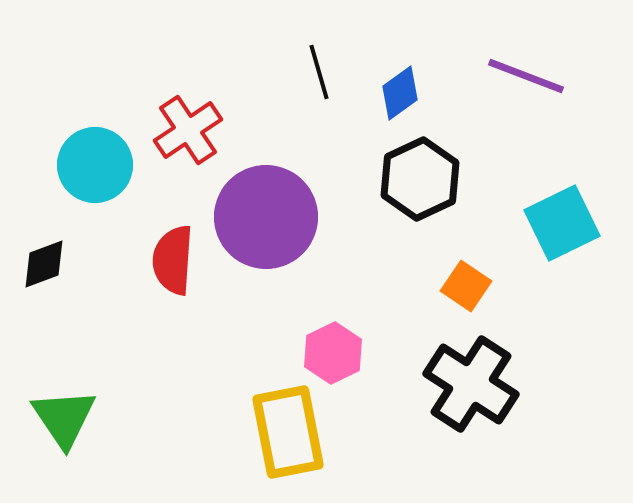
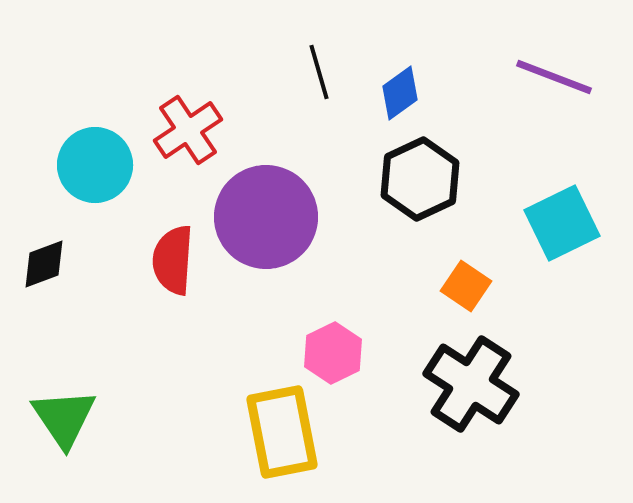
purple line: moved 28 px right, 1 px down
yellow rectangle: moved 6 px left
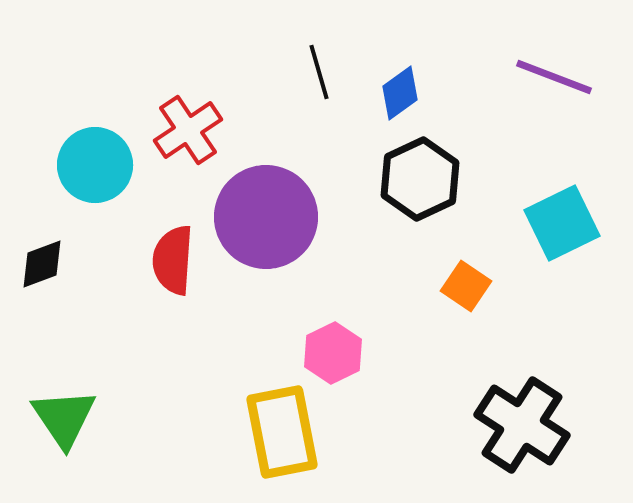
black diamond: moved 2 px left
black cross: moved 51 px right, 41 px down
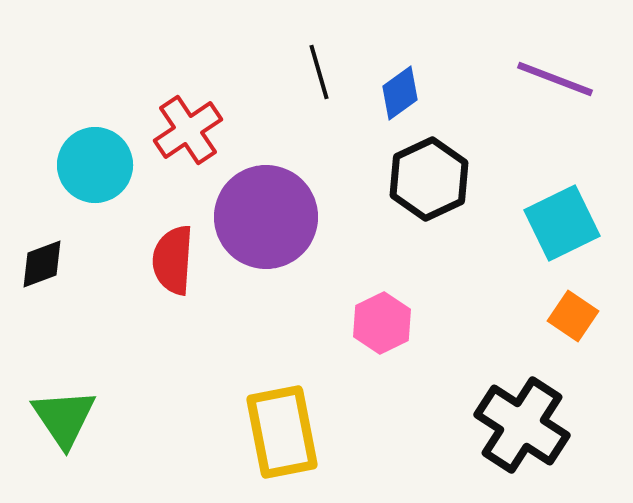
purple line: moved 1 px right, 2 px down
black hexagon: moved 9 px right
orange square: moved 107 px right, 30 px down
pink hexagon: moved 49 px right, 30 px up
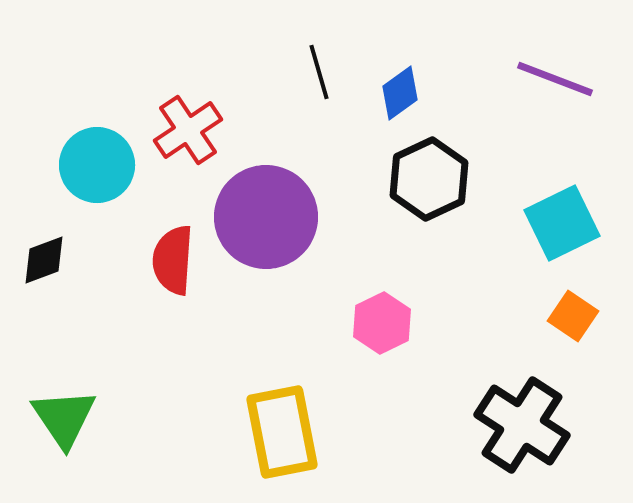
cyan circle: moved 2 px right
black diamond: moved 2 px right, 4 px up
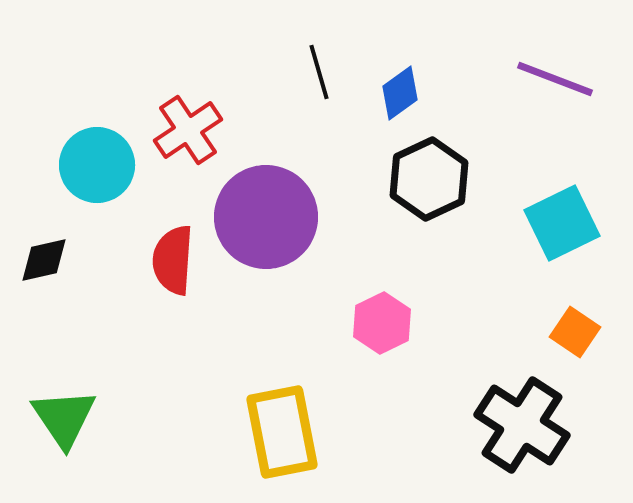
black diamond: rotated 8 degrees clockwise
orange square: moved 2 px right, 16 px down
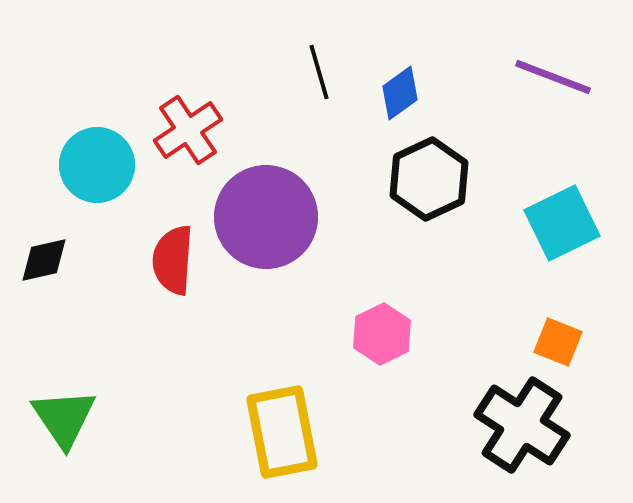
purple line: moved 2 px left, 2 px up
pink hexagon: moved 11 px down
orange square: moved 17 px left, 10 px down; rotated 12 degrees counterclockwise
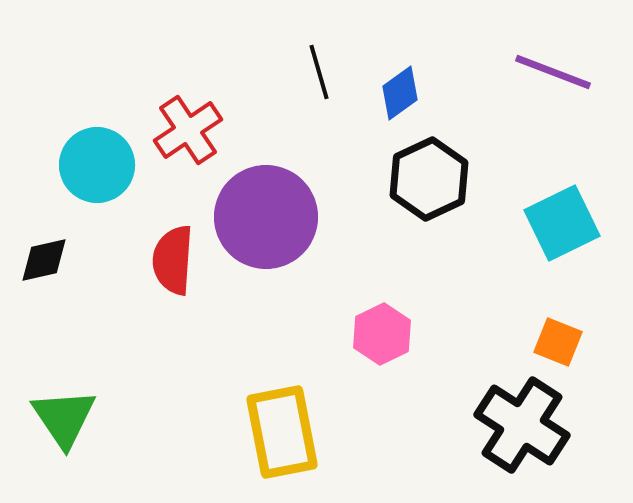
purple line: moved 5 px up
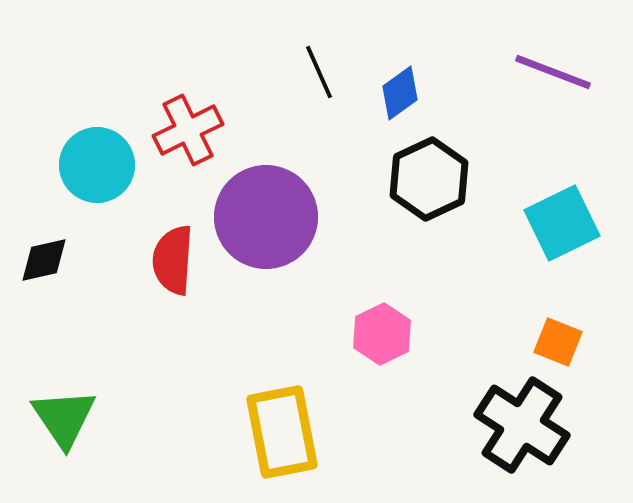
black line: rotated 8 degrees counterclockwise
red cross: rotated 8 degrees clockwise
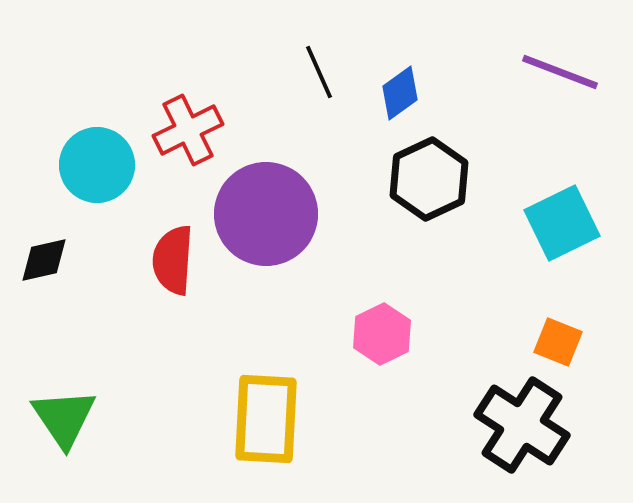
purple line: moved 7 px right
purple circle: moved 3 px up
yellow rectangle: moved 16 px left, 13 px up; rotated 14 degrees clockwise
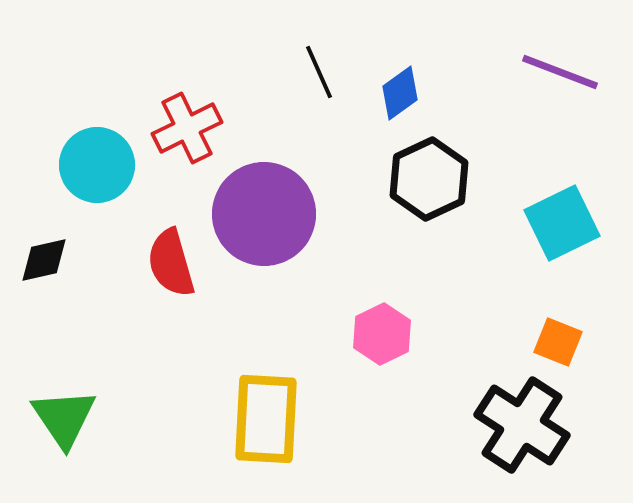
red cross: moved 1 px left, 2 px up
purple circle: moved 2 px left
red semicircle: moved 2 px left, 3 px down; rotated 20 degrees counterclockwise
